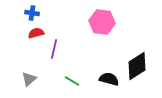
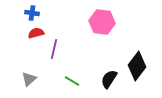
black diamond: rotated 20 degrees counterclockwise
black semicircle: rotated 72 degrees counterclockwise
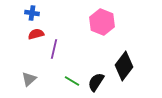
pink hexagon: rotated 15 degrees clockwise
red semicircle: moved 1 px down
black diamond: moved 13 px left
black semicircle: moved 13 px left, 3 px down
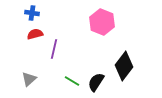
red semicircle: moved 1 px left
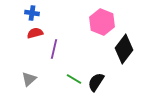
red semicircle: moved 1 px up
black diamond: moved 17 px up
green line: moved 2 px right, 2 px up
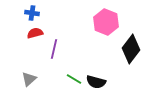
pink hexagon: moved 4 px right
black diamond: moved 7 px right
black semicircle: rotated 108 degrees counterclockwise
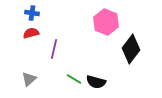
red semicircle: moved 4 px left
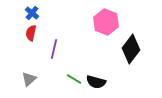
blue cross: rotated 32 degrees clockwise
red semicircle: rotated 63 degrees counterclockwise
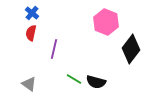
gray triangle: moved 5 px down; rotated 42 degrees counterclockwise
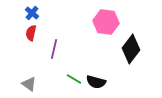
pink hexagon: rotated 15 degrees counterclockwise
